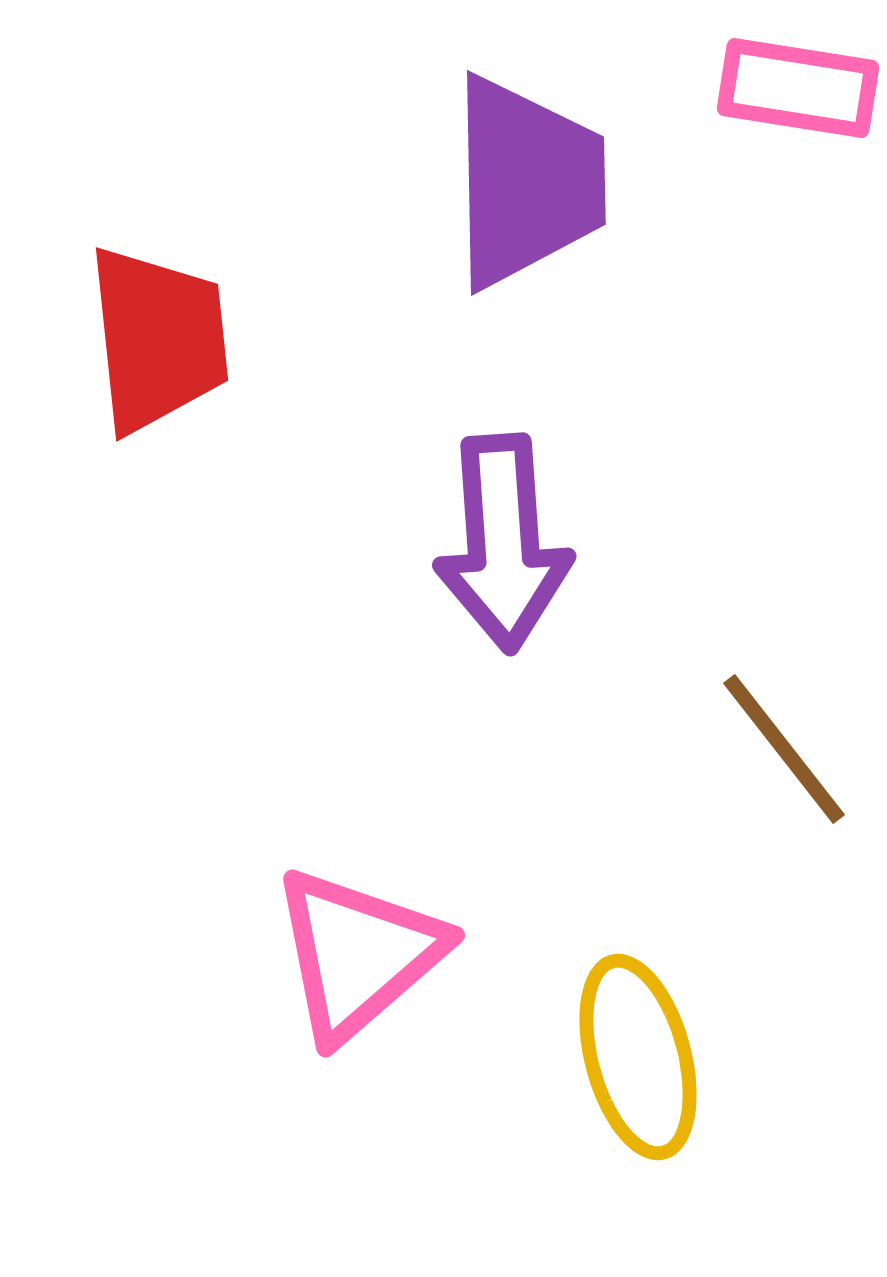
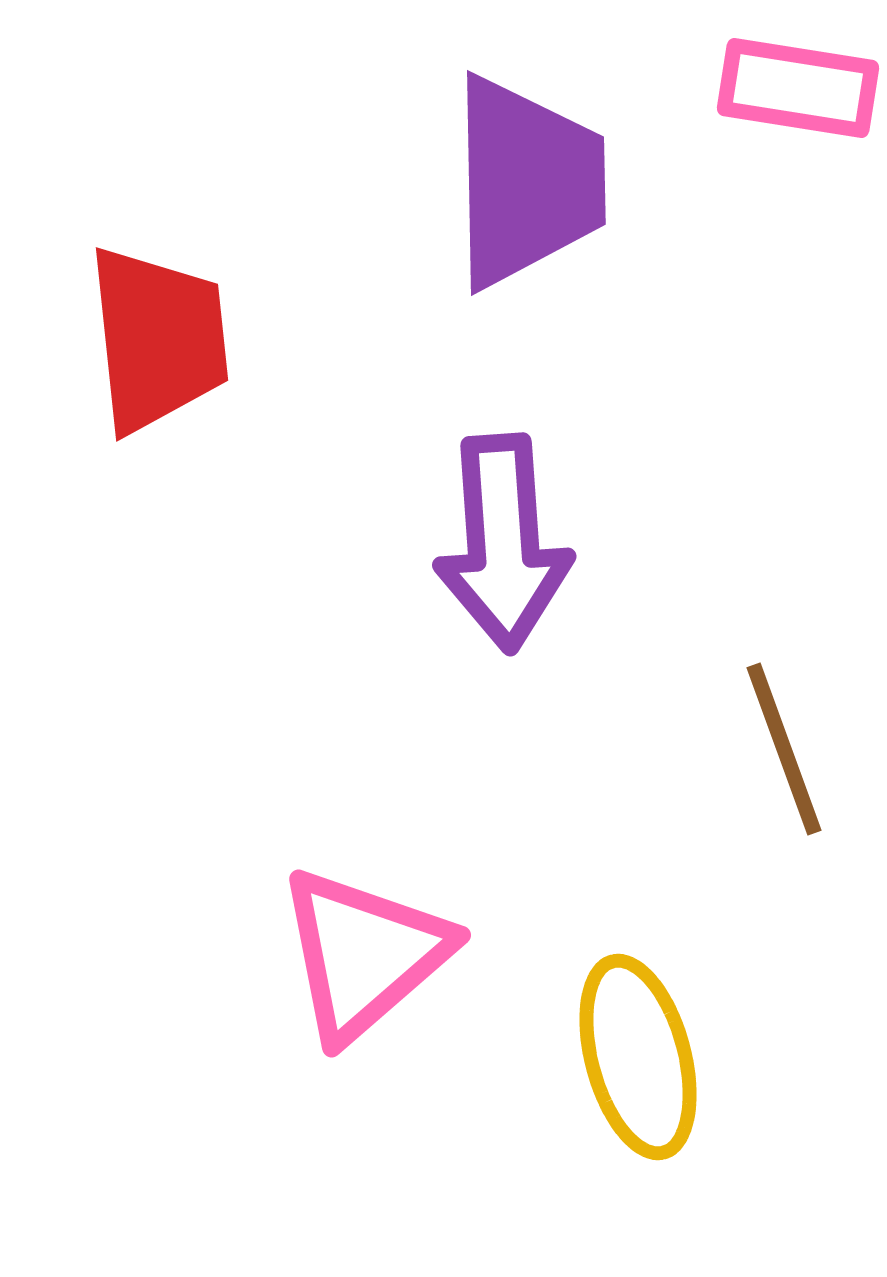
brown line: rotated 18 degrees clockwise
pink triangle: moved 6 px right
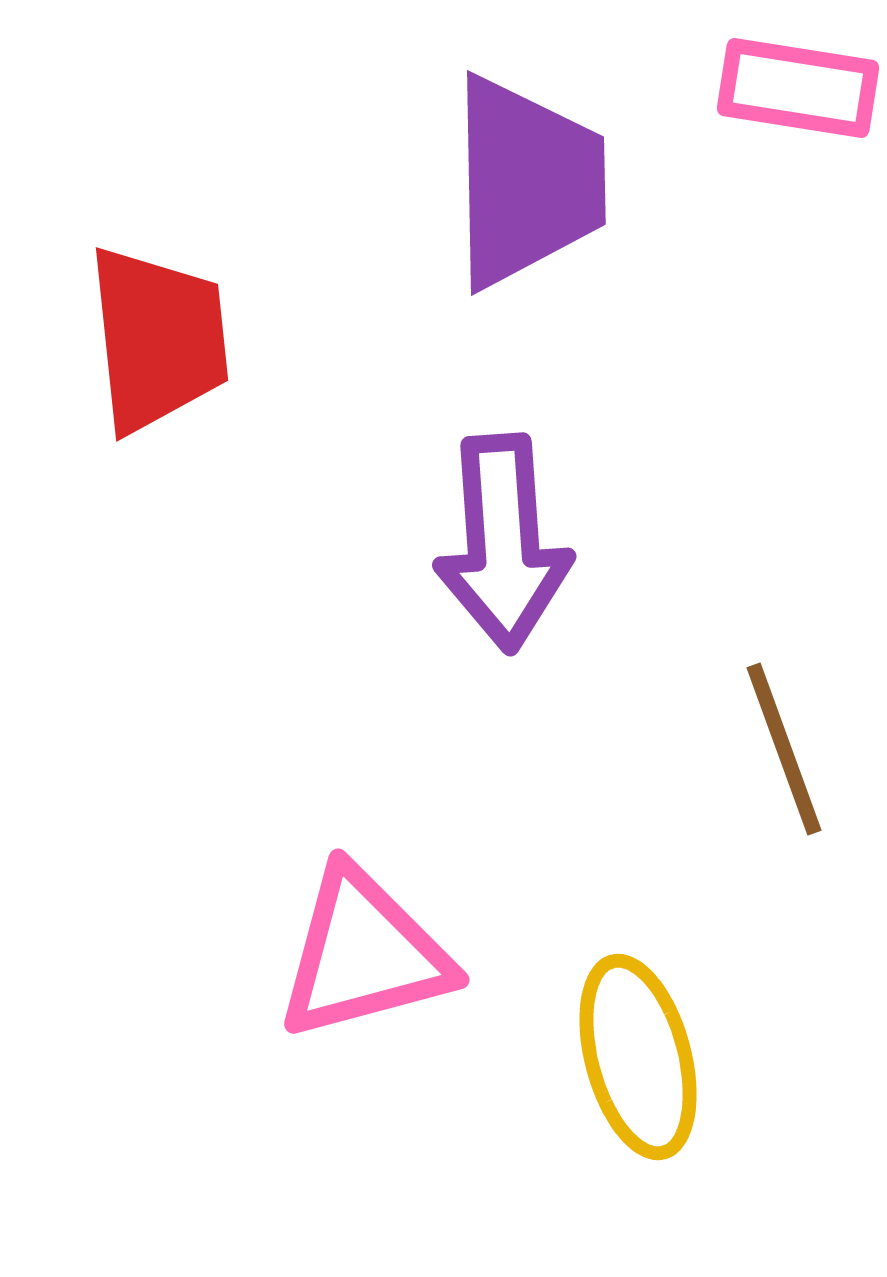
pink triangle: rotated 26 degrees clockwise
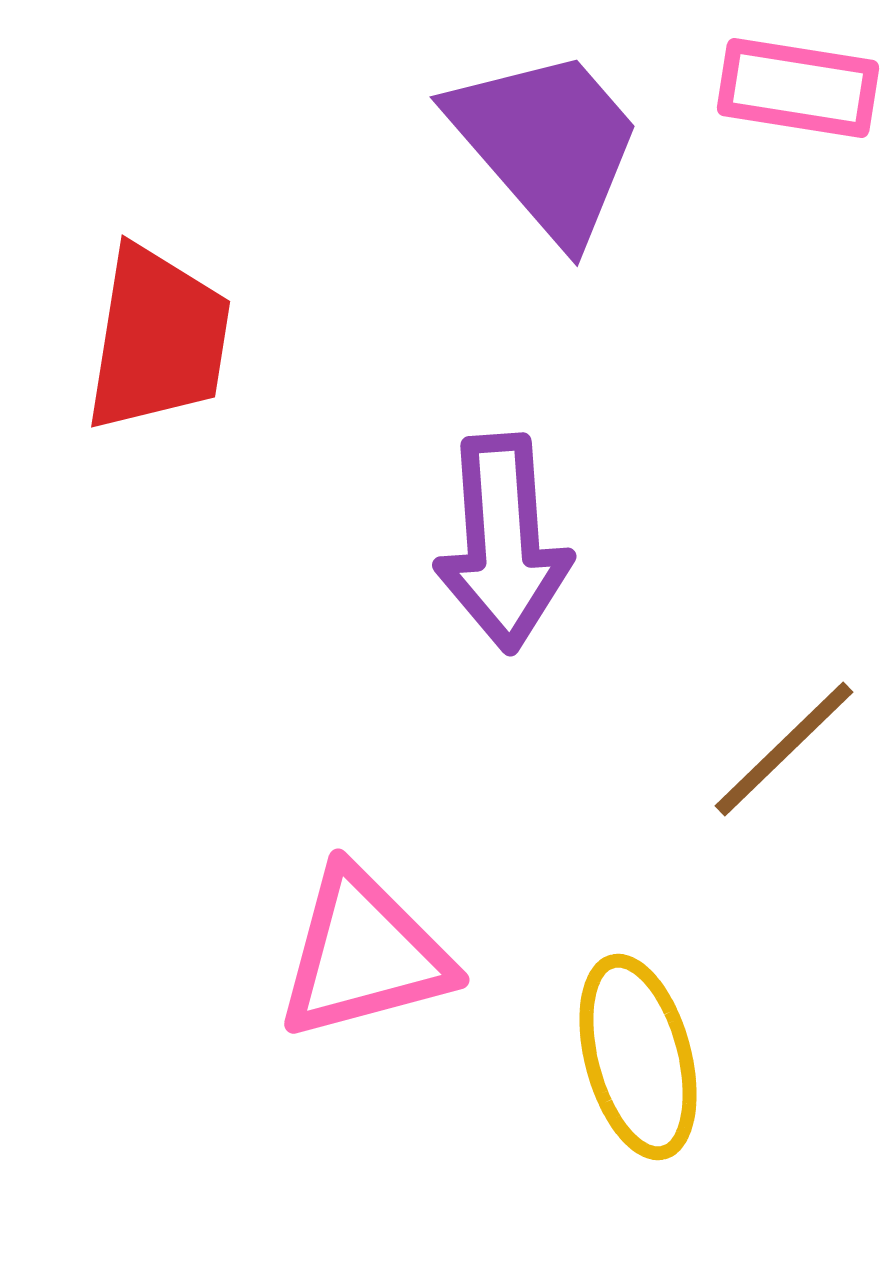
purple trapezoid: moved 20 px right, 38 px up; rotated 40 degrees counterclockwise
red trapezoid: rotated 15 degrees clockwise
brown line: rotated 66 degrees clockwise
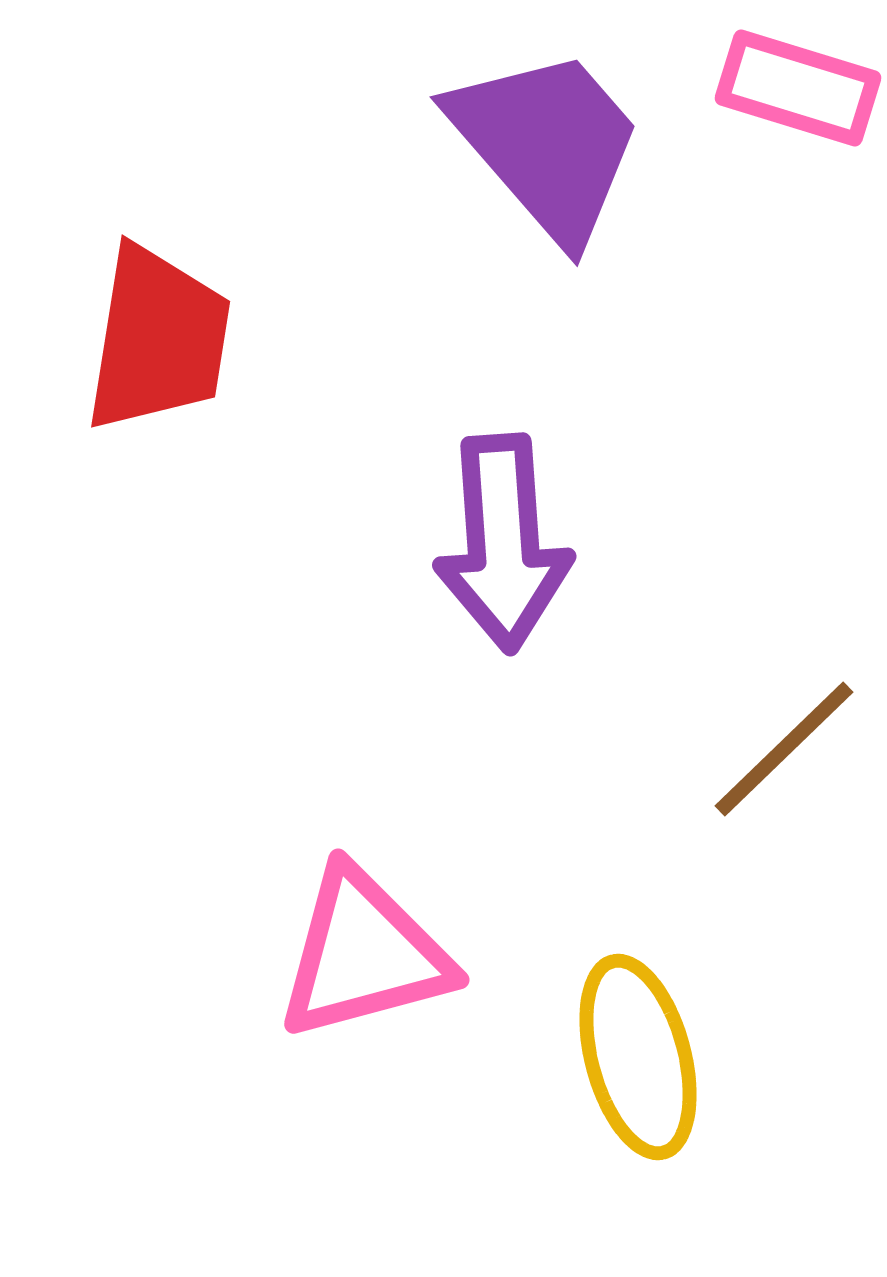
pink rectangle: rotated 8 degrees clockwise
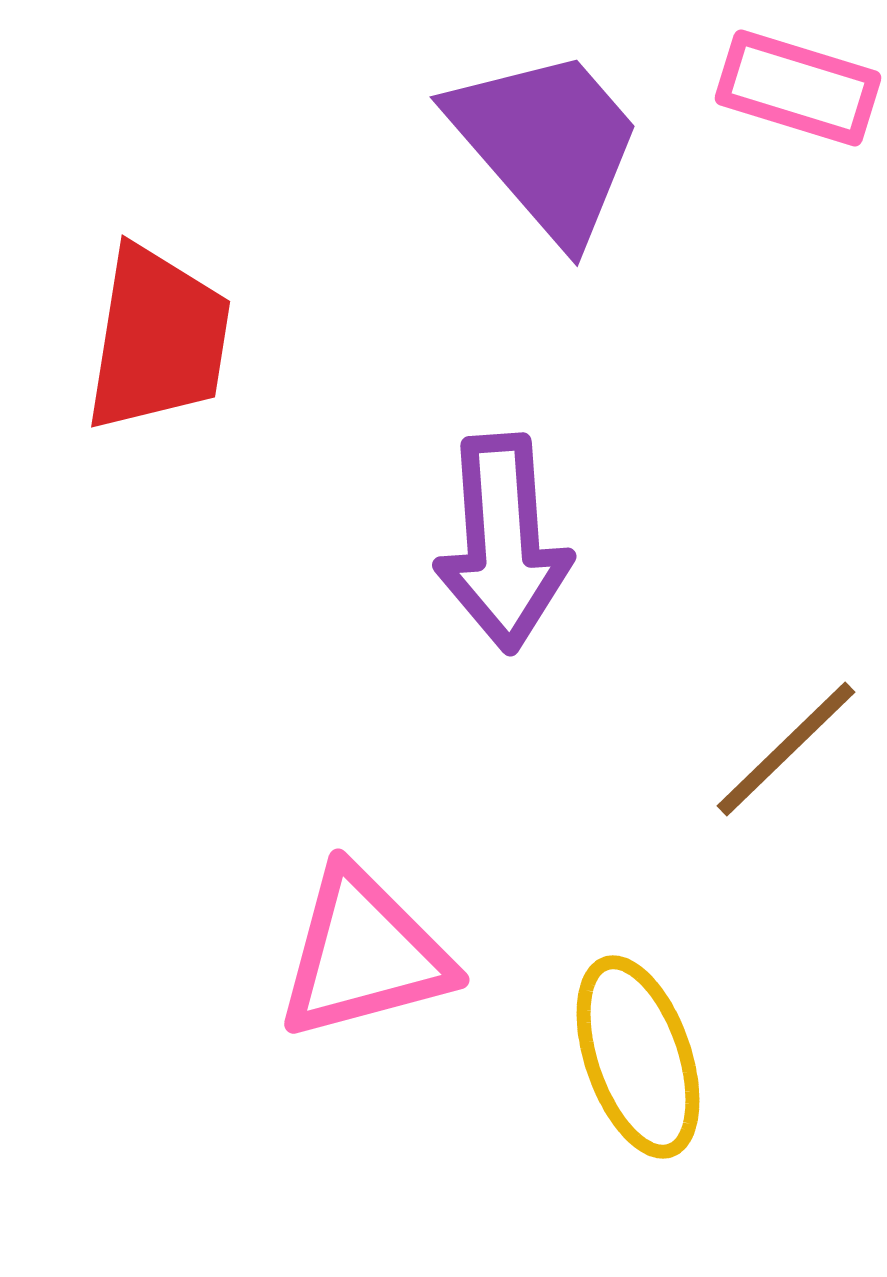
brown line: moved 2 px right
yellow ellipse: rotated 4 degrees counterclockwise
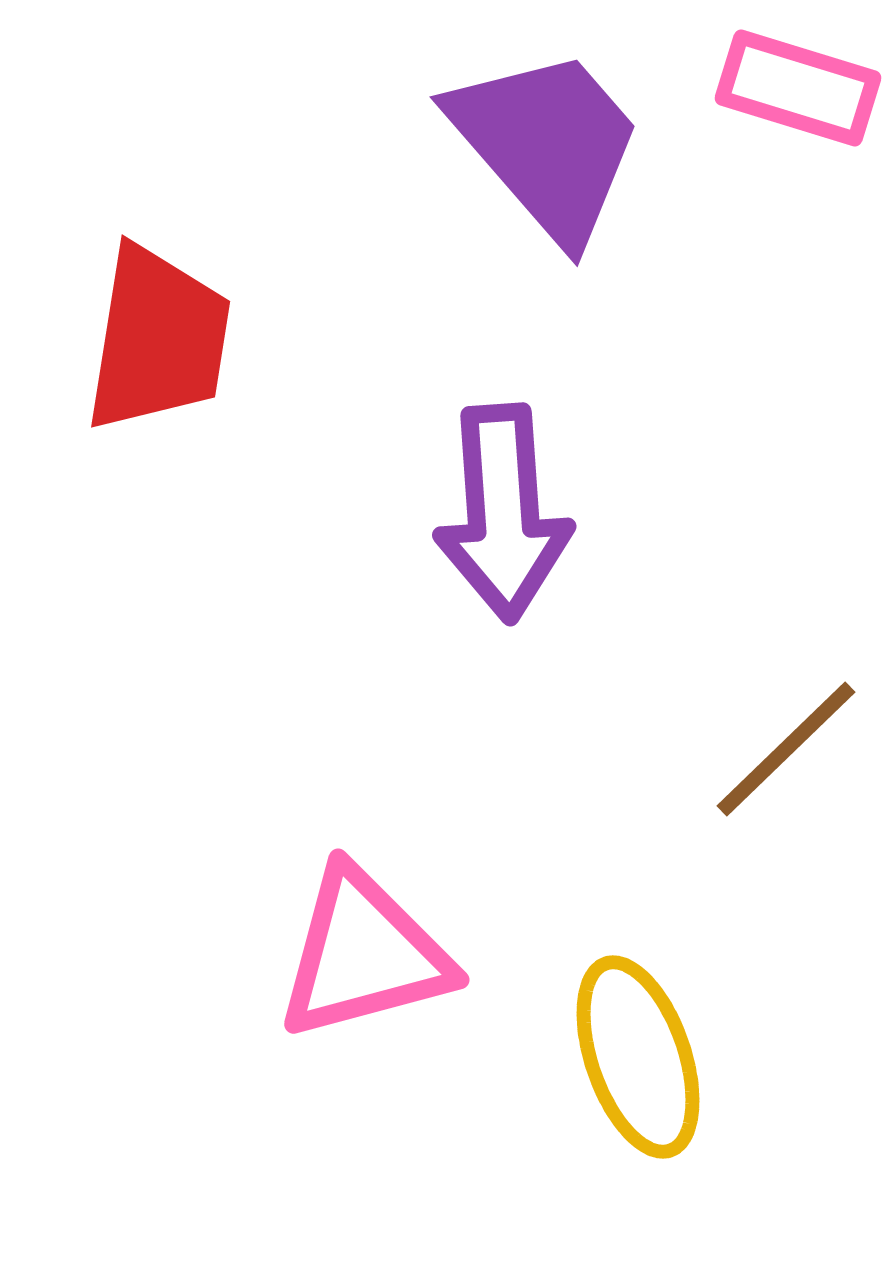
purple arrow: moved 30 px up
